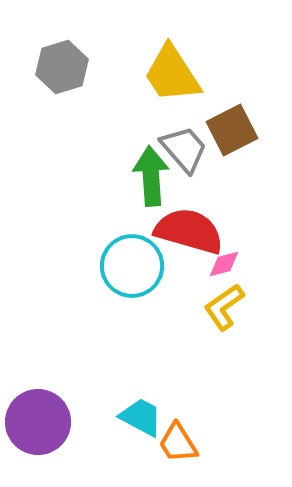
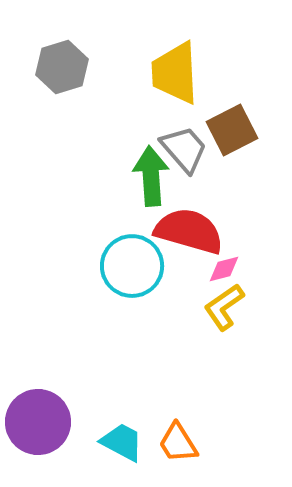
yellow trapezoid: moved 3 px right, 1 px up; rotated 30 degrees clockwise
pink diamond: moved 5 px down
cyan trapezoid: moved 19 px left, 25 px down
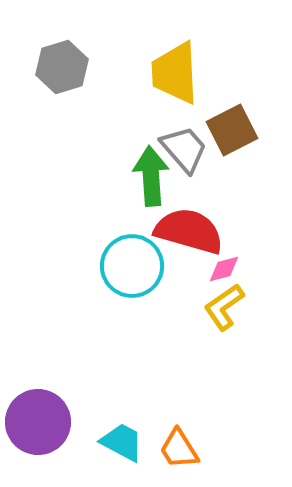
orange trapezoid: moved 1 px right, 6 px down
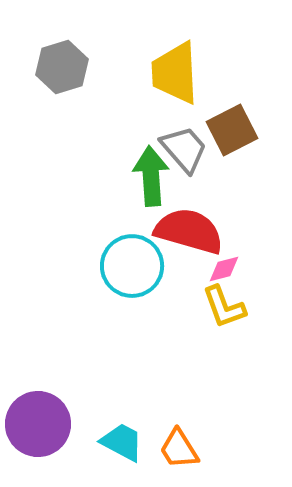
yellow L-shape: rotated 75 degrees counterclockwise
purple circle: moved 2 px down
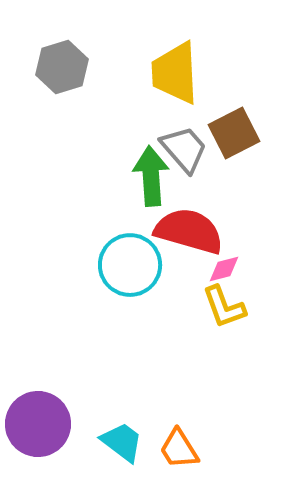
brown square: moved 2 px right, 3 px down
cyan circle: moved 2 px left, 1 px up
cyan trapezoid: rotated 9 degrees clockwise
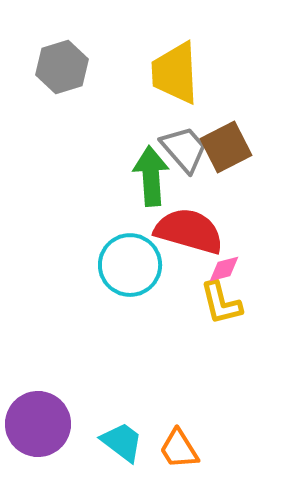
brown square: moved 8 px left, 14 px down
yellow L-shape: moved 3 px left, 4 px up; rotated 6 degrees clockwise
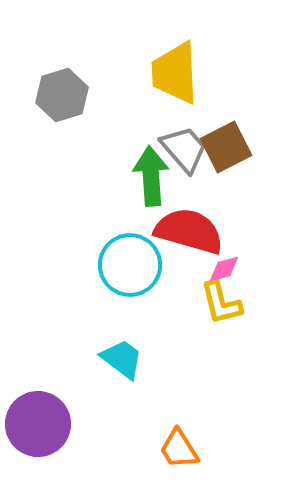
gray hexagon: moved 28 px down
cyan trapezoid: moved 83 px up
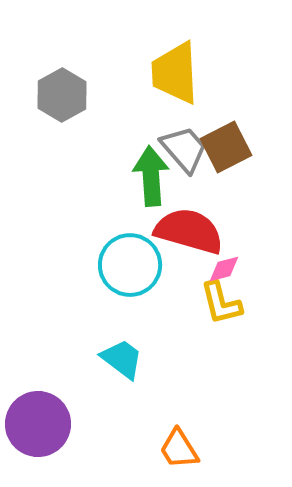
gray hexagon: rotated 12 degrees counterclockwise
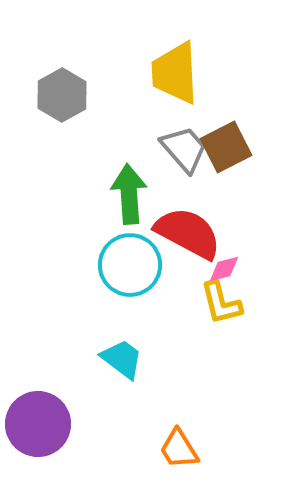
green arrow: moved 22 px left, 18 px down
red semicircle: moved 1 px left, 2 px down; rotated 12 degrees clockwise
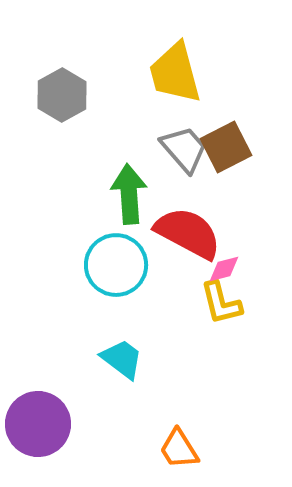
yellow trapezoid: rotated 12 degrees counterclockwise
cyan circle: moved 14 px left
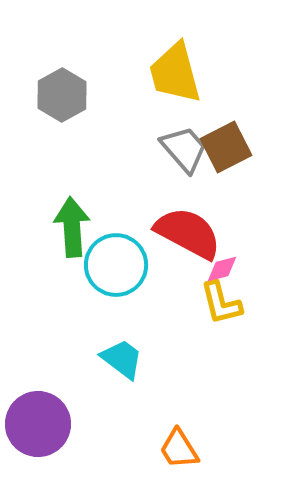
green arrow: moved 57 px left, 33 px down
pink diamond: moved 2 px left
